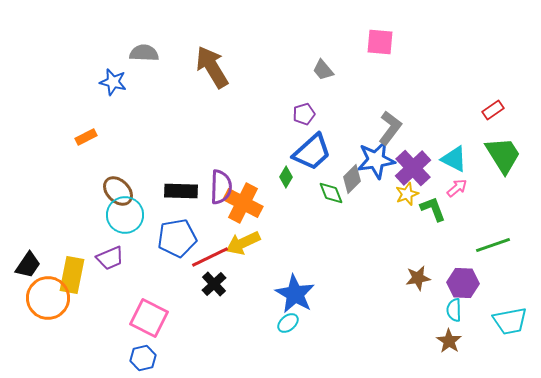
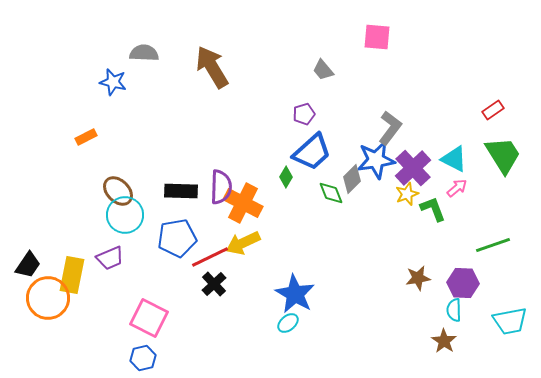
pink square at (380, 42): moved 3 px left, 5 px up
brown star at (449, 341): moved 5 px left
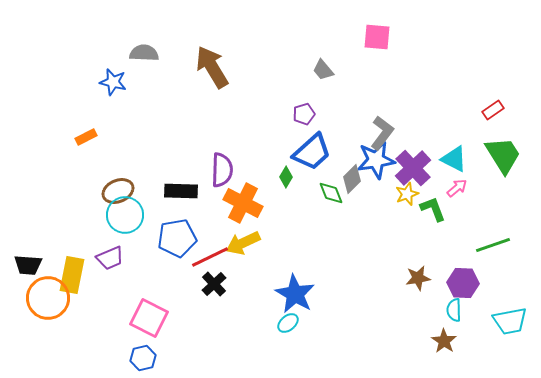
gray L-shape at (390, 128): moved 8 px left, 5 px down
purple semicircle at (221, 187): moved 1 px right, 17 px up
brown ellipse at (118, 191): rotated 68 degrees counterclockwise
black trapezoid at (28, 265): rotated 60 degrees clockwise
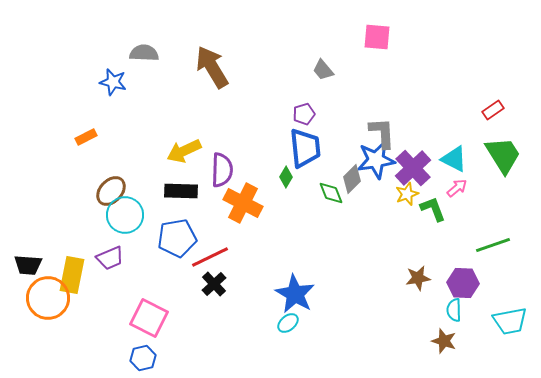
gray L-shape at (382, 133): rotated 40 degrees counterclockwise
blue trapezoid at (312, 152): moved 7 px left, 4 px up; rotated 54 degrees counterclockwise
brown ellipse at (118, 191): moved 7 px left; rotated 24 degrees counterclockwise
yellow arrow at (243, 243): moved 59 px left, 92 px up
brown star at (444, 341): rotated 15 degrees counterclockwise
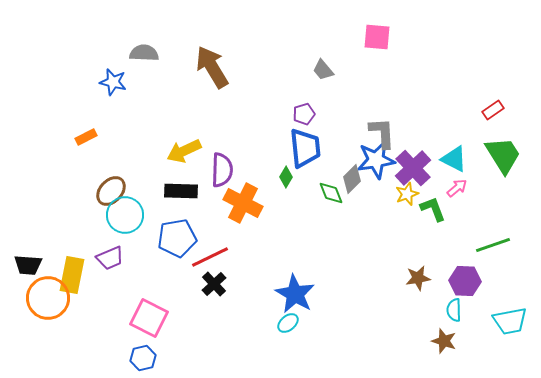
purple hexagon at (463, 283): moved 2 px right, 2 px up
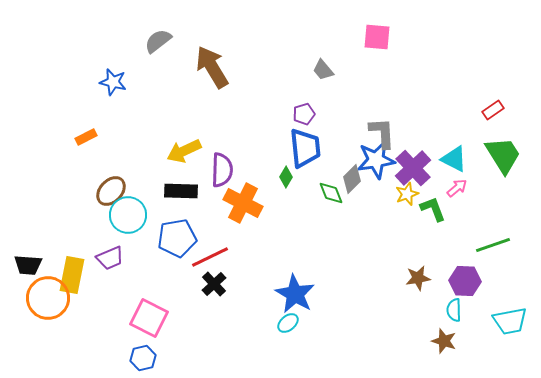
gray semicircle at (144, 53): moved 14 px right, 12 px up; rotated 40 degrees counterclockwise
cyan circle at (125, 215): moved 3 px right
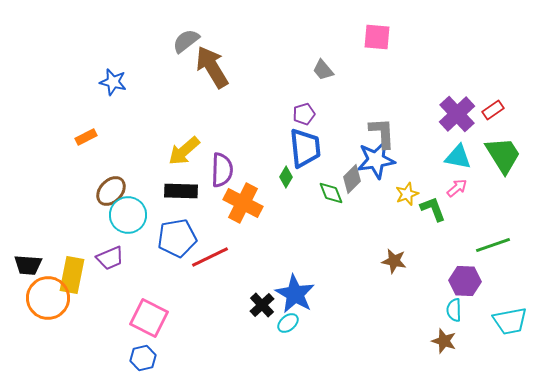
gray semicircle at (158, 41): moved 28 px right
yellow arrow at (184, 151): rotated 16 degrees counterclockwise
cyan triangle at (454, 159): moved 4 px right, 2 px up; rotated 16 degrees counterclockwise
purple cross at (413, 168): moved 44 px right, 54 px up
brown star at (418, 278): moved 24 px left, 17 px up; rotated 20 degrees clockwise
black cross at (214, 284): moved 48 px right, 21 px down
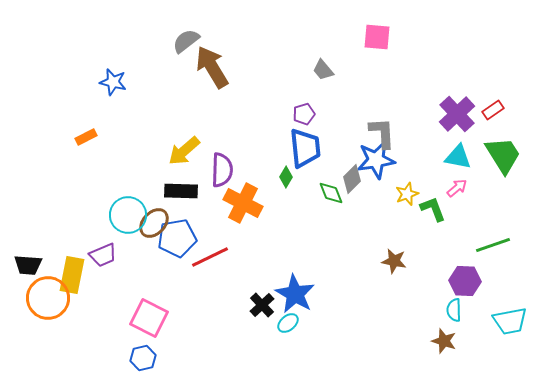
brown ellipse at (111, 191): moved 43 px right, 32 px down
purple trapezoid at (110, 258): moved 7 px left, 3 px up
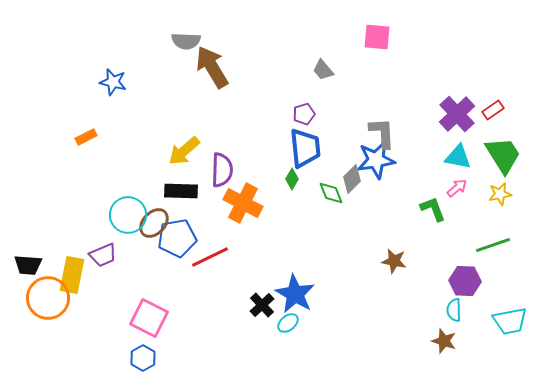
gray semicircle at (186, 41): rotated 140 degrees counterclockwise
green diamond at (286, 177): moved 6 px right, 2 px down
yellow star at (407, 194): moved 93 px right; rotated 10 degrees clockwise
blue hexagon at (143, 358): rotated 15 degrees counterclockwise
